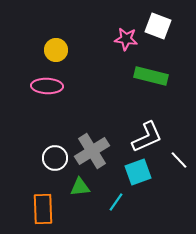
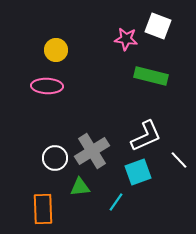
white L-shape: moved 1 px left, 1 px up
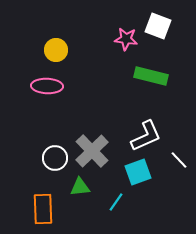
gray cross: rotated 12 degrees counterclockwise
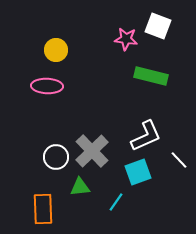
white circle: moved 1 px right, 1 px up
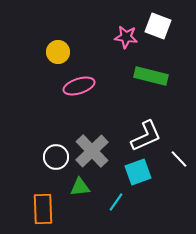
pink star: moved 2 px up
yellow circle: moved 2 px right, 2 px down
pink ellipse: moved 32 px right; rotated 20 degrees counterclockwise
white line: moved 1 px up
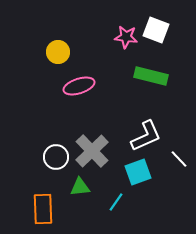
white square: moved 2 px left, 4 px down
